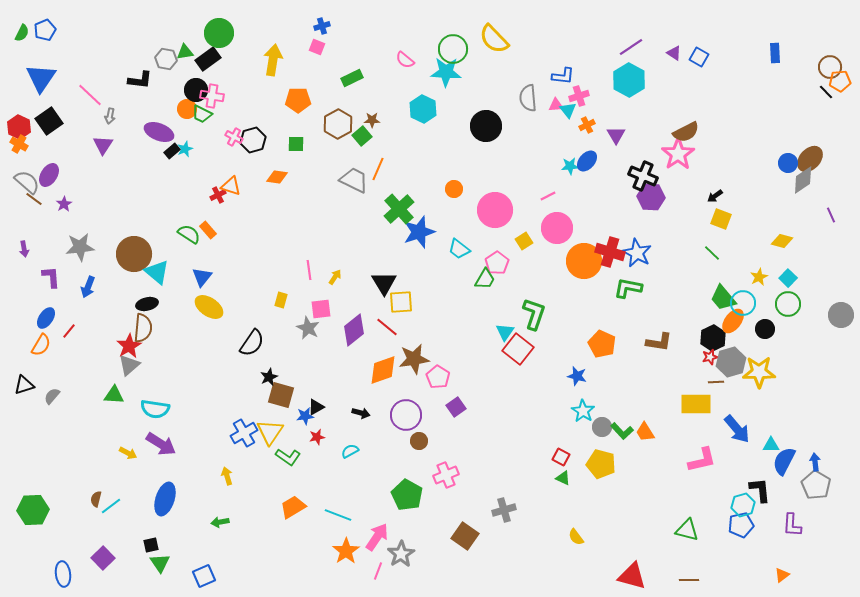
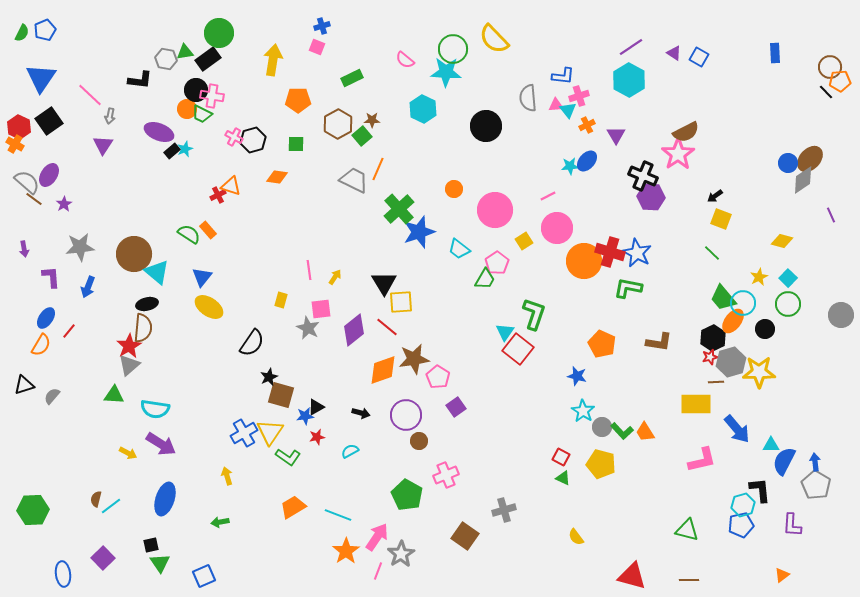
orange cross at (19, 144): moved 4 px left
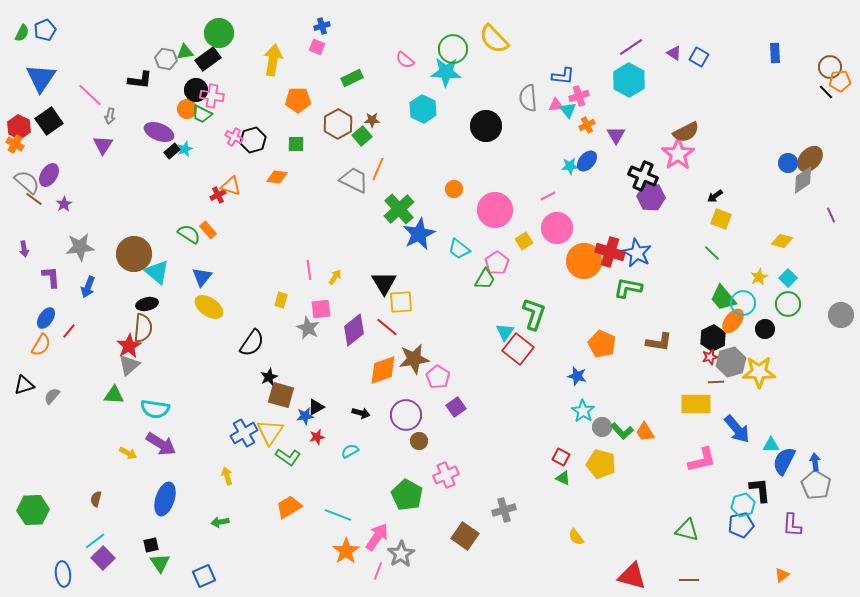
blue star at (419, 232): moved 2 px down; rotated 8 degrees counterclockwise
cyan line at (111, 506): moved 16 px left, 35 px down
orange trapezoid at (293, 507): moved 4 px left
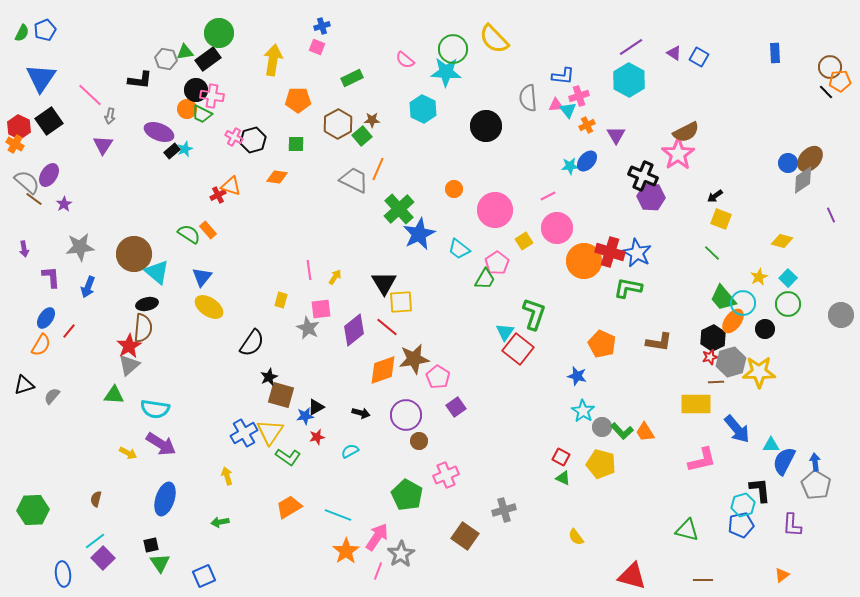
brown line at (689, 580): moved 14 px right
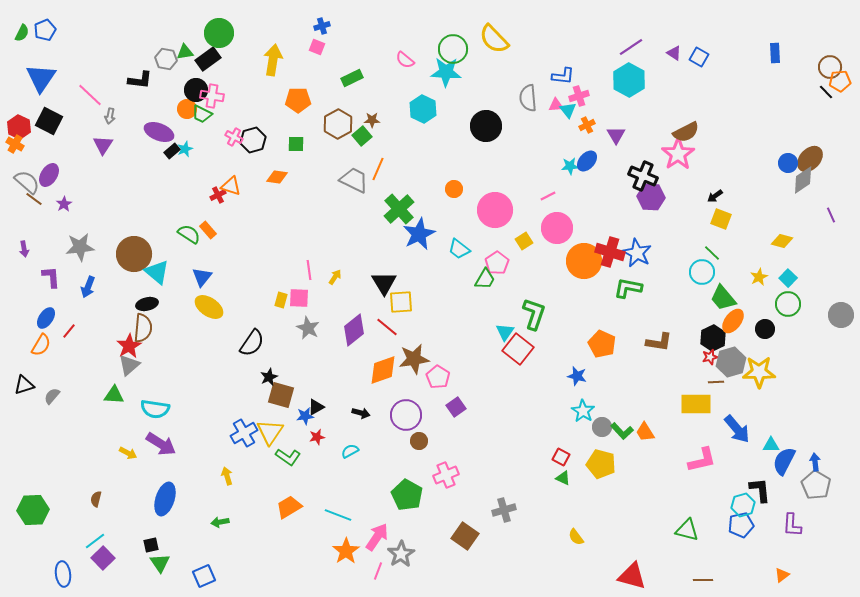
black square at (49, 121): rotated 28 degrees counterclockwise
cyan circle at (743, 303): moved 41 px left, 31 px up
pink square at (321, 309): moved 22 px left, 11 px up; rotated 10 degrees clockwise
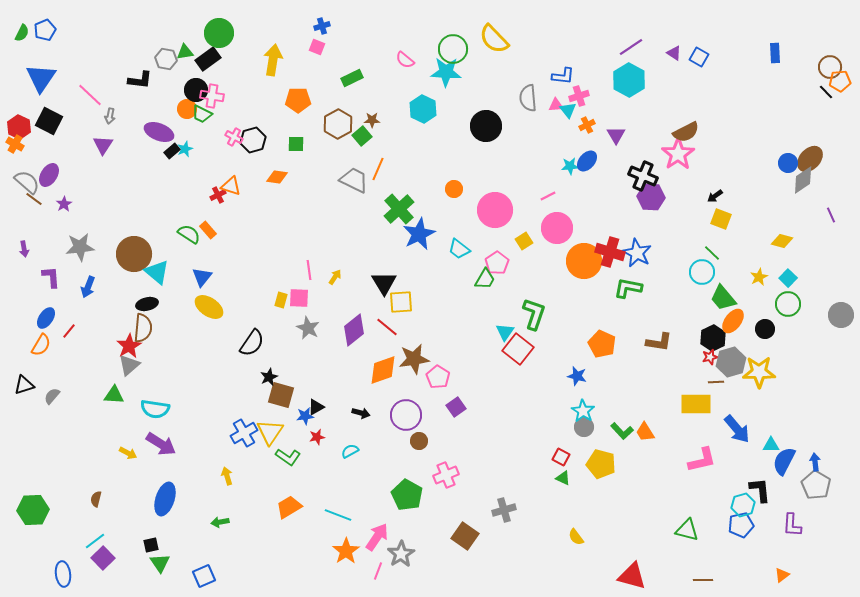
gray circle at (602, 427): moved 18 px left
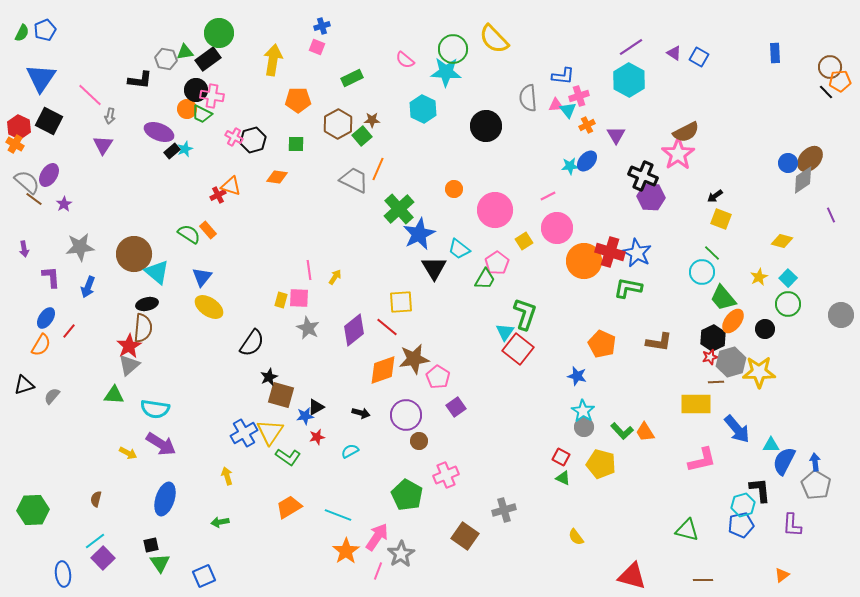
black triangle at (384, 283): moved 50 px right, 15 px up
green L-shape at (534, 314): moved 9 px left
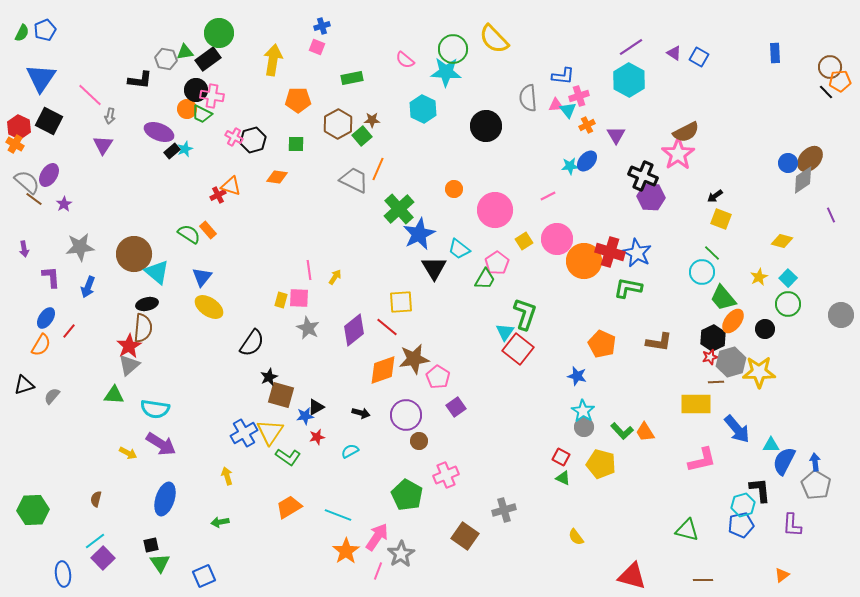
green rectangle at (352, 78): rotated 15 degrees clockwise
pink circle at (557, 228): moved 11 px down
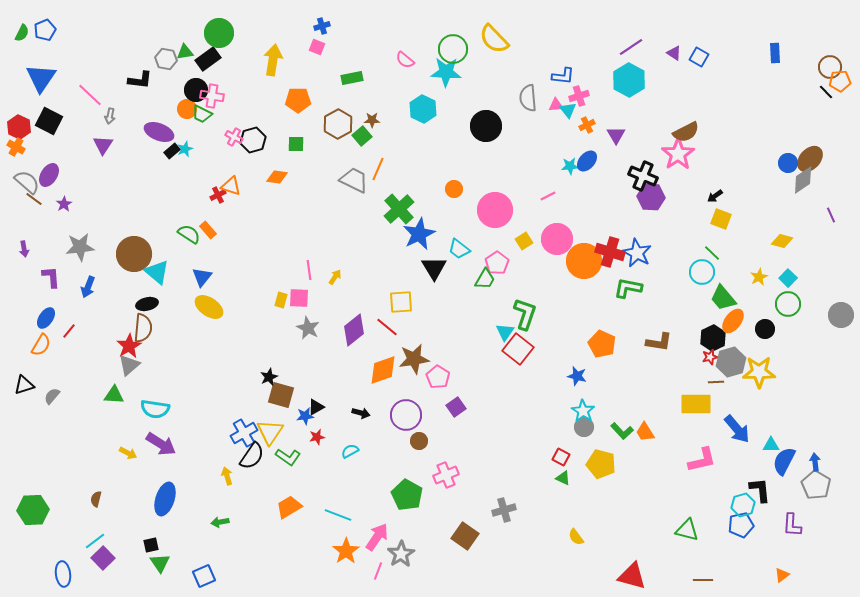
orange cross at (15, 144): moved 1 px right, 3 px down
black semicircle at (252, 343): moved 113 px down
